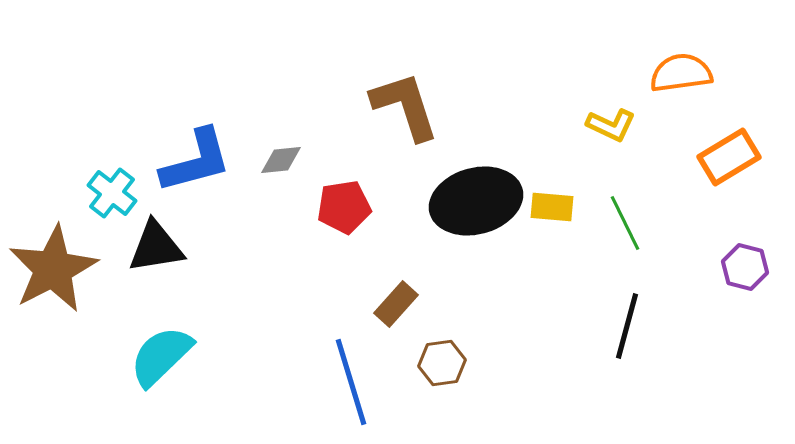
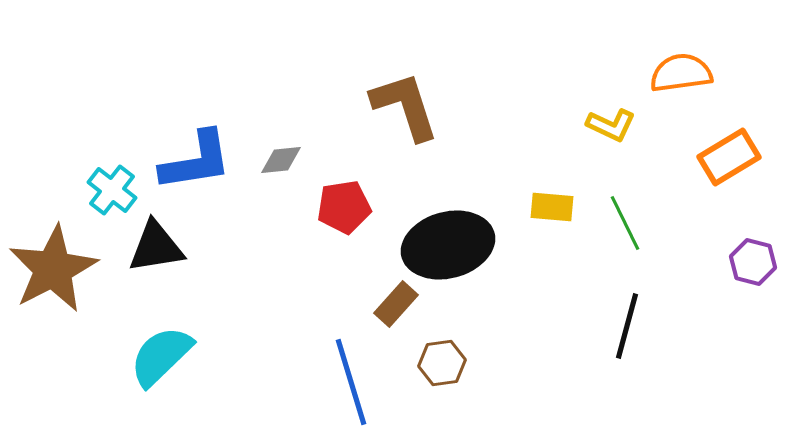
blue L-shape: rotated 6 degrees clockwise
cyan cross: moved 3 px up
black ellipse: moved 28 px left, 44 px down
purple hexagon: moved 8 px right, 5 px up
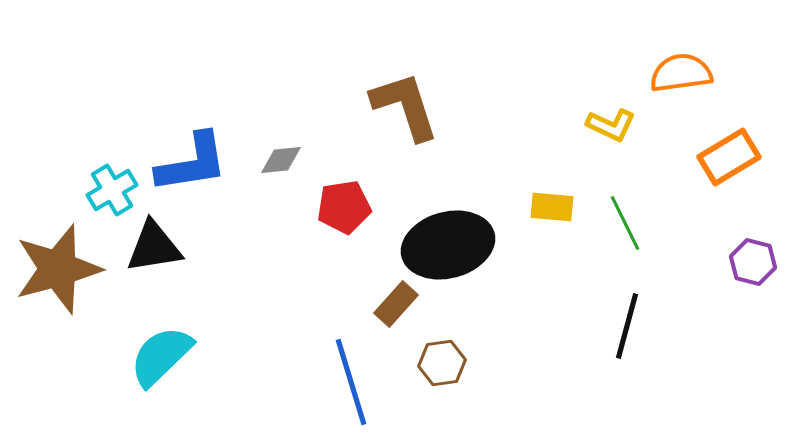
blue L-shape: moved 4 px left, 2 px down
cyan cross: rotated 21 degrees clockwise
black triangle: moved 2 px left
brown star: moved 5 px right; rotated 12 degrees clockwise
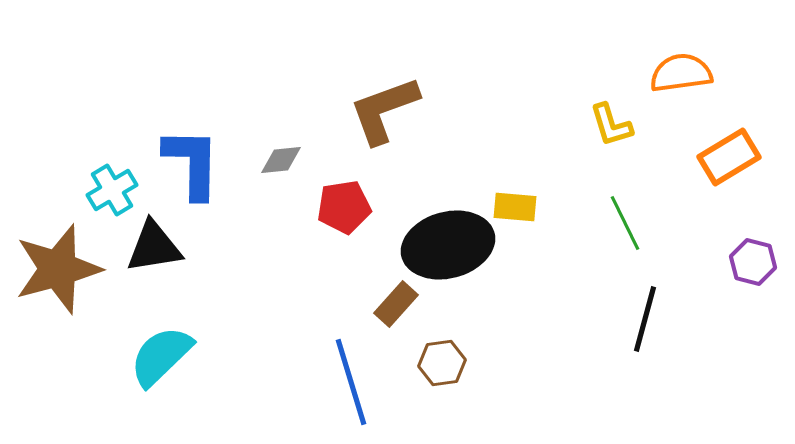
brown L-shape: moved 21 px left, 4 px down; rotated 92 degrees counterclockwise
yellow L-shape: rotated 48 degrees clockwise
blue L-shape: rotated 80 degrees counterclockwise
yellow rectangle: moved 37 px left
black line: moved 18 px right, 7 px up
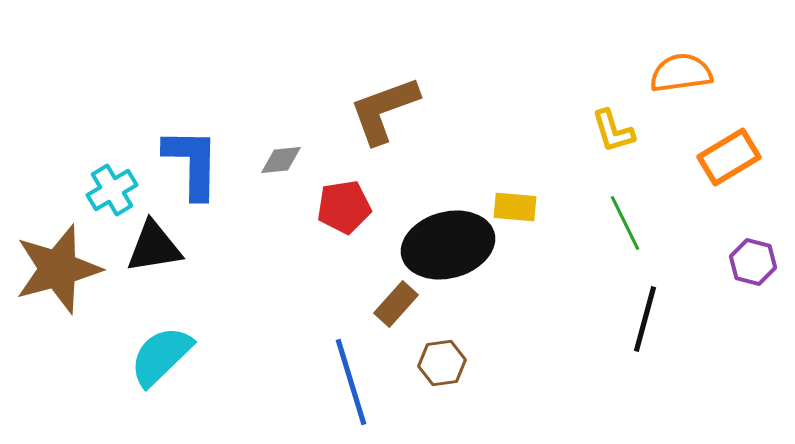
yellow L-shape: moved 2 px right, 6 px down
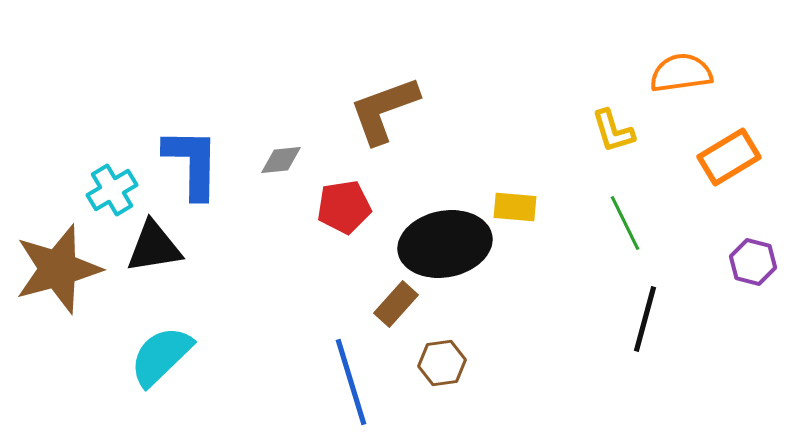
black ellipse: moved 3 px left, 1 px up; rotated 4 degrees clockwise
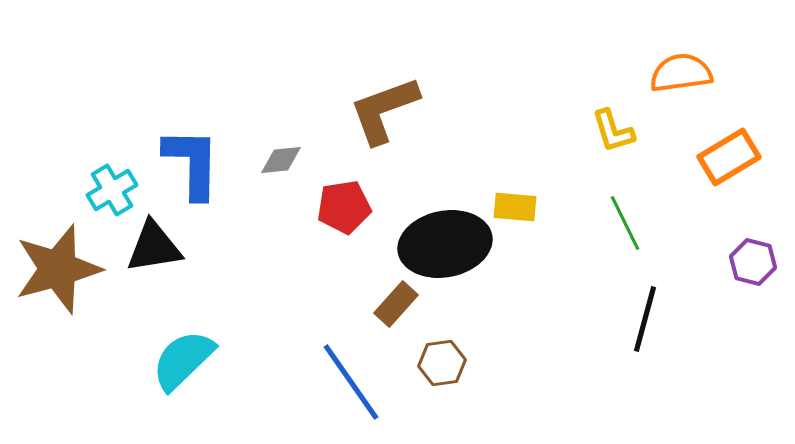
cyan semicircle: moved 22 px right, 4 px down
blue line: rotated 18 degrees counterclockwise
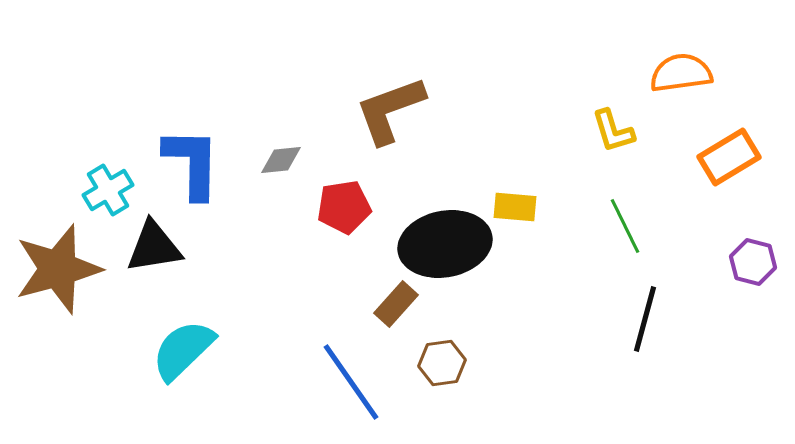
brown L-shape: moved 6 px right
cyan cross: moved 4 px left
green line: moved 3 px down
cyan semicircle: moved 10 px up
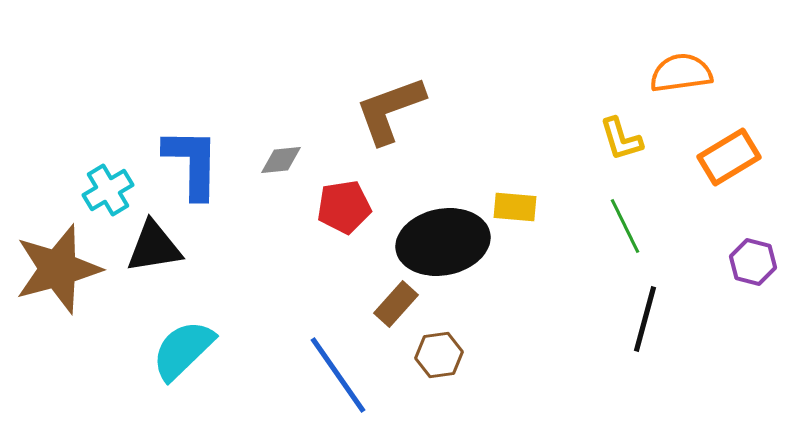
yellow L-shape: moved 8 px right, 8 px down
black ellipse: moved 2 px left, 2 px up
brown hexagon: moved 3 px left, 8 px up
blue line: moved 13 px left, 7 px up
